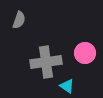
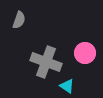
gray cross: rotated 28 degrees clockwise
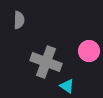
gray semicircle: rotated 18 degrees counterclockwise
pink circle: moved 4 px right, 2 px up
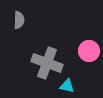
gray cross: moved 1 px right, 1 px down
cyan triangle: rotated 21 degrees counterclockwise
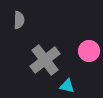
gray cross: moved 2 px left, 3 px up; rotated 32 degrees clockwise
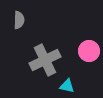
gray cross: rotated 12 degrees clockwise
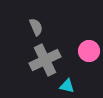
gray semicircle: moved 17 px right, 7 px down; rotated 24 degrees counterclockwise
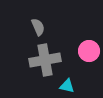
gray semicircle: moved 2 px right
gray cross: rotated 16 degrees clockwise
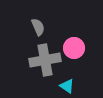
pink circle: moved 15 px left, 3 px up
cyan triangle: rotated 21 degrees clockwise
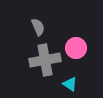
pink circle: moved 2 px right
cyan triangle: moved 3 px right, 2 px up
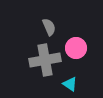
gray semicircle: moved 11 px right
